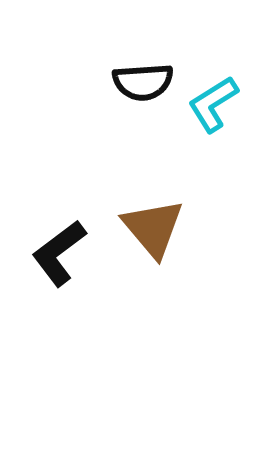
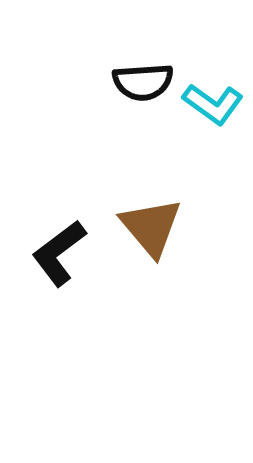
cyan L-shape: rotated 112 degrees counterclockwise
brown triangle: moved 2 px left, 1 px up
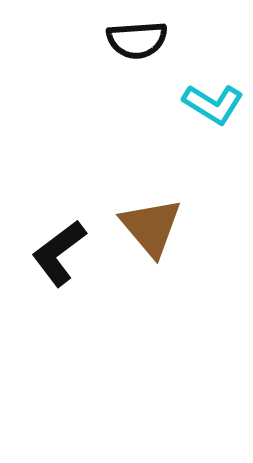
black semicircle: moved 6 px left, 42 px up
cyan L-shape: rotated 4 degrees counterclockwise
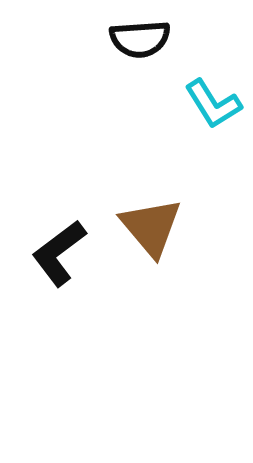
black semicircle: moved 3 px right, 1 px up
cyan L-shape: rotated 26 degrees clockwise
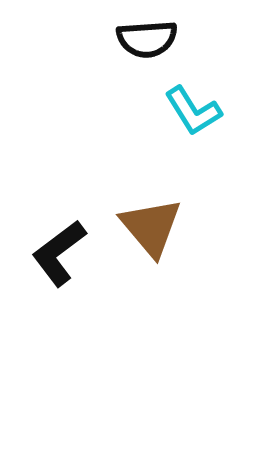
black semicircle: moved 7 px right
cyan L-shape: moved 20 px left, 7 px down
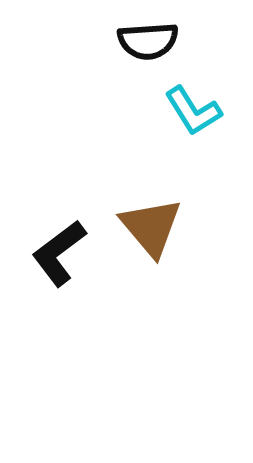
black semicircle: moved 1 px right, 2 px down
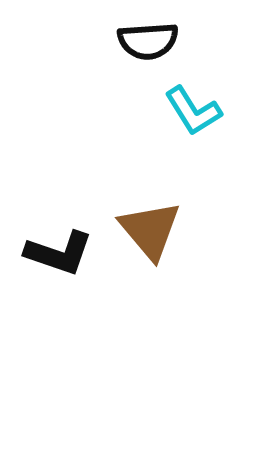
brown triangle: moved 1 px left, 3 px down
black L-shape: rotated 124 degrees counterclockwise
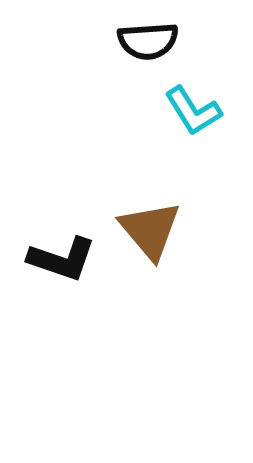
black L-shape: moved 3 px right, 6 px down
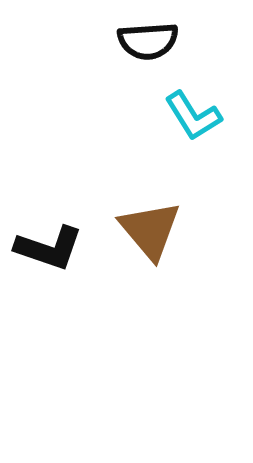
cyan L-shape: moved 5 px down
black L-shape: moved 13 px left, 11 px up
